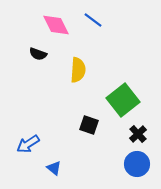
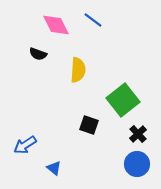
blue arrow: moved 3 px left, 1 px down
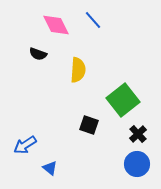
blue line: rotated 12 degrees clockwise
blue triangle: moved 4 px left
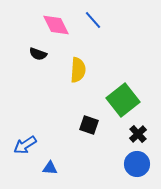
blue triangle: rotated 35 degrees counterclockwise
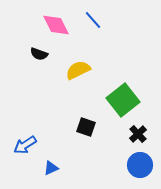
black semicircle: moved 1 px right
yellow semicircle: rotated 120 degrees counterclockwise
black square: moved 3 px left, 2 px down
blue circle: moved 3 px right, 1 px down
blue triangle: moved 1 px right; rotated 28 degrees counterclockwise
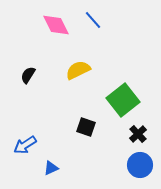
black semicircle: moved 11 px left, 21 px down; rotated 102 degrees clockwise
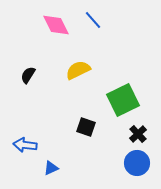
green square: rotated 12 degrees clockwise
blue arrow: rotated 40 degrees clockwise
blue circle: moved 3 px left, 2 px up
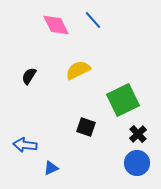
black semicircle: moved 1 px right, 1 px down
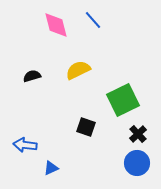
pink diamond: rotated 12 degrees clockwise
black semicircle: moved 3 px right; rotated 42 degrees clockwise
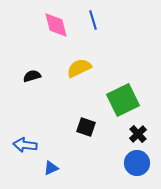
blue line: rotated 24 degrees clockwise
yellow semicircle: moved 1 px right, 2 px up
